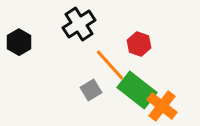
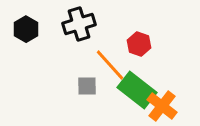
black cross: rotated 16 degrees clockwise
black hexagon: moved 7 px right, 13 px up
gray square: moved 4 px left, 4 px up; rotated 30 degrees clockwise
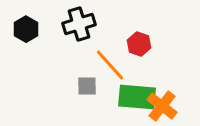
green rectangle: moved 7 px down; rotated 33 degrees counterclockwise
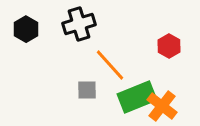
red hexagon: moved 30 px right, 2 px down; rotated 10 degrees clockwise
gray square: moved 4 px down
green rectangle: rotated 27 degrees counterclockwise
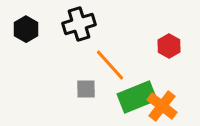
gray square: moved 1 px left, 1 px up
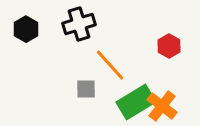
green rectangle: moved 1 px left, 5 px down; rotated 9 degrees counterclockwise
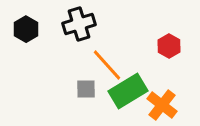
orange line: moved 3 px left
green rectangle: moved 8 px left, 11 px up
orange cross: moved 1 px up
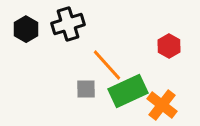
black cross: moved 11 px left
green rectangle: rotated 6 degrees clockwise
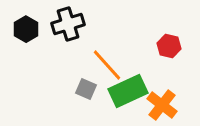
red hexagon: rotated 15 degrees counterclockwise
gray square: rotated 25 degrees clockwise
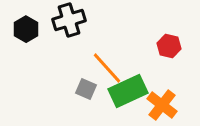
black cross: moved 1 px right, 4 px up
orange line: moved 3 px down
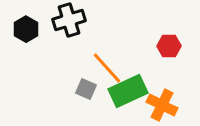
red hexagon: rotated 15 degrees counterclockwise
orange cross: rotated 12 degrees counterclockwise
